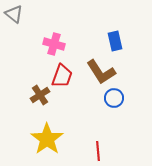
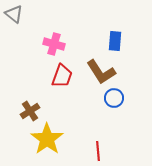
blue rectangle: rotated 18 degrees clockwise
brown cross: moved 10 px left, 16 px down
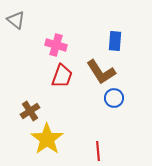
gray triangle: moved 2 px right, 6 px down
pink cross: moved 2 px right, 1 px down
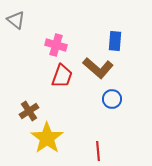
brown L-shape: moved 3 px left, 4 px up; rotated 16 degrees counterclockwise
blue circle: moved 2 px left, 1 px down
brown cross: moved 1 px left
yellow star: moved 1 px up
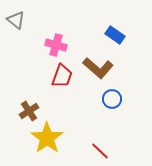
blue rectangle: moved 6 px up; rotated 60 degrees counterclockwise
red line: moved 2 px right; rotated 42 degrees counterclockwise
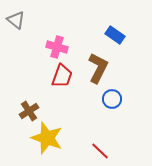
pink cross: moved 1 px right, 2 px down
brown L-shape: rotated 104 degrees counterclockwise
yellow star: rotated 16 degrees counterclockwise
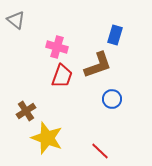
blue rectangle: rotated 72 degrees clockwise
brown L-shape: moved 3 px up; rotated 44 degrees clockwise
brown cross: moved 3 px left
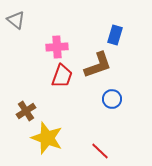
pink cross: rotated 20 degrees counterclockwise
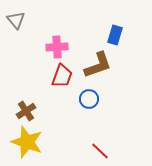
gray triangle: rotated 12 degrees clockwise
blue circle: moved 23 px left
yellow star: moved 20 px left, 4 px down
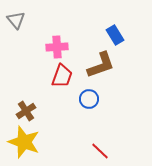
blue rectangle: rotated 48 degrees counterclockwise
brown L-shape: moved 3 px right
yellow star: moved 3 px left
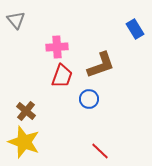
blue rectangle: moved 20 px right, 6 px up
brown cross: rotated 18 degrees counterclockwise
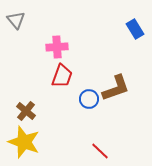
brown L-shape: moved 15 px right, 23 px down
